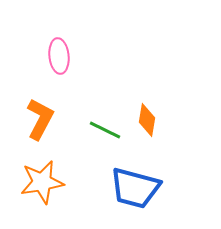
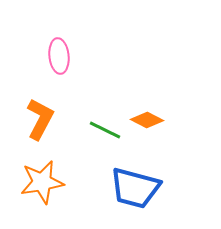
orange diamond: rotated 72 degrees counterclockwise
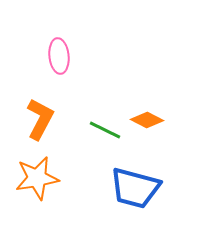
orange star: moved 5 px left, 4 px up
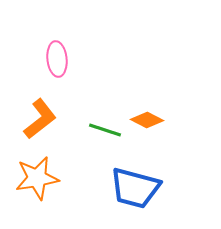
pink ellipse: moved 2 px left, 3 px down
orange L-shape: rotated 24 degrees clockwise
green line: rotated 8 degrees counterclockwise
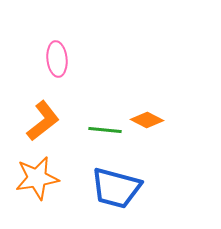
orange L-shape: moved 3 px right, 2 px down
green line: rotated 12 degrees counterclockwise
blue trapezoid: moved 19 px left
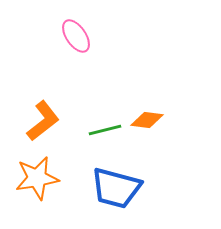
pink ellipse: moved 19 px right, 23 px up; rotated 28 degrees counterclockwise
orange diamond: rotated 20 degrees counterclockwise
green line: rotated 20 degrees counterclockwise
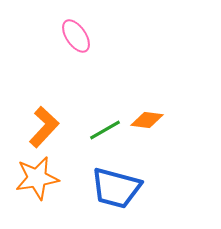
orange L-shape: moved 1 px right, 6 px down; rotated 9 degrees counterclockwise
green line: rotated 16 degrees counterclockwise
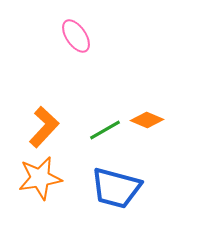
orange diamond: rotated 16 degrees clockwise
orange star: moved 3 px right
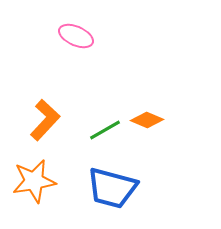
pink ellipse: rotated 32 degrees counterclockwise
orange L-shape: moved 1 px right, 7 px up
orange star: moved 6 px left, 3 px down
blue trapezoid: moved 4 px left
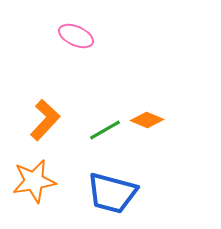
blue trapezoid: moved 5 px down
